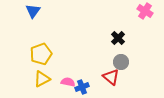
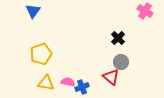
yellow triangle: moved 4 px right, 4 px down; rotated 36 degrees clockwise
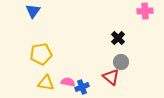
pink cross: rotated 35 degrees counterclockwise
yellow pentagon: rotated 10 degrees clockwise
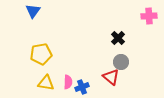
pink cross: moved 4 px right, 5 px down
pink semicircle: rotated 80 degrees clockwise
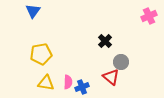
pink cross: rotated 21 degrees counterclockwise
black cross: moved 13 px left, 3 px down
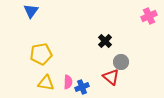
blue triangle: moved 2 px left
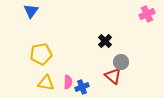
pink cross: moved 2 px left, 2 px up
red triangle: moved 2 px right, 1 px up
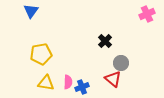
gray circle: moved 1 px down
red triangle: moved 3 px down
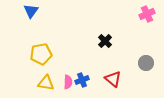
gray circle: moved 25 px right
blue cross: moved 7 px up
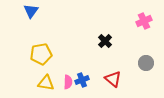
pink cross: moved 3 px left, 7 px down
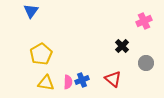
black cross: moved 17 px right, 5 px down
yellow pentagon: rotated 20 degrees counterclockwise
